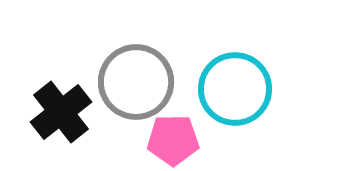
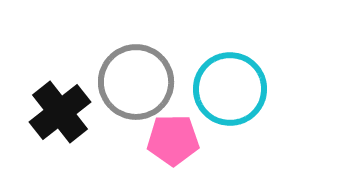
cyan circle: moved 5 px left
black cross: moved 1 px left
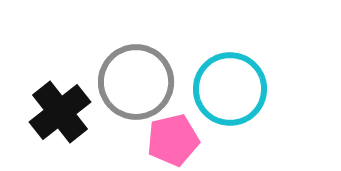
pink pentagon: rotated 12 degrees counterclockwise
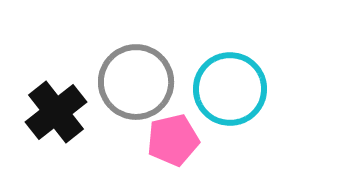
black cross: moved 4 px left
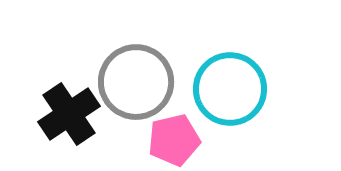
black cross: moved 13 px right, 2 px down; rotated 4 degrees clockwise
pink pentagon: moved 1 px right
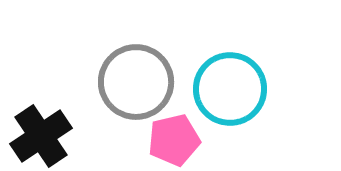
black cross: moved 28 px left, 22 px down
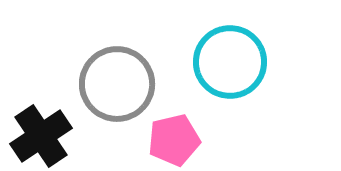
gray circle: moved 19 px left, 2 px down
cyan circle: moved 27 px up
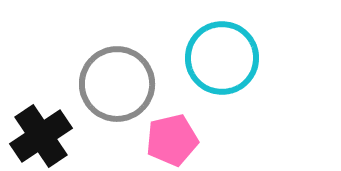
cyan circle: moved 8 px left, 4 px up
pink pentagon: moved 2 px left
